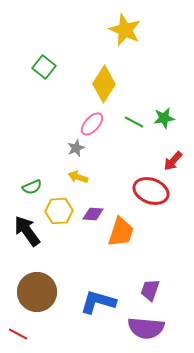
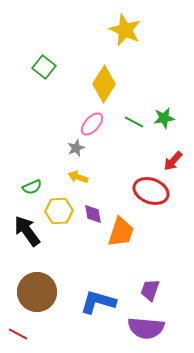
purple diamond: rotated 75 degrees clockwise
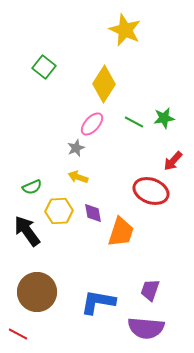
purple diamond: moved 1 px up
blue L-shape: rotated 6 degrees counterclockwise
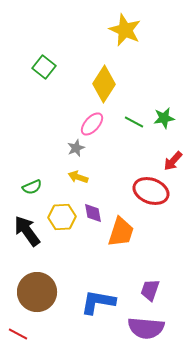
yellow hexagon: moved 3 px right, 6 px down
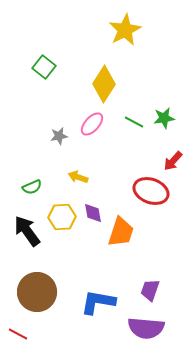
yellow star: rotated 20 degrees clockwise
gray star: moved 17 px left, 12 px up; rotated 12 degrees clockwise
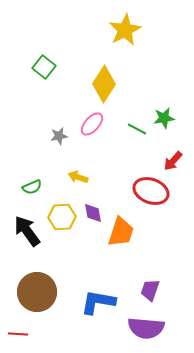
green line: moved 3 px right, 7 px down
red line: rotated 24 degrees counterclockwise
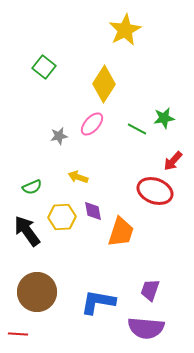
red ellipse: moved 4 px right
purple diamond: moved 2 px up
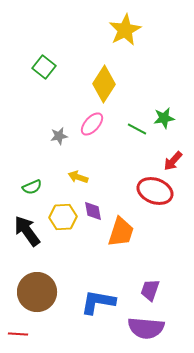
yellow hexagon: moved 1 px right
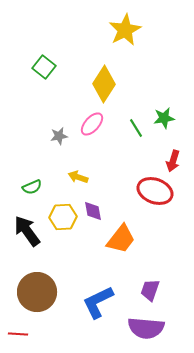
green line: moved 1 px left, 1 px up; rotated 30 degrees clockwise
red arrow: rotated 25 degrees counterclockwise
orange trapezoid: moved 7 px down; rotated 20 degrees clockwise
blue L-shape: rotated 36 degrees counterclockwise
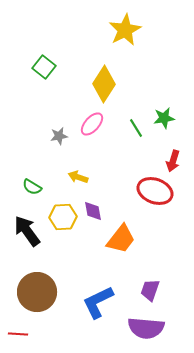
green semicircle: rotated 54 degrees clockwise
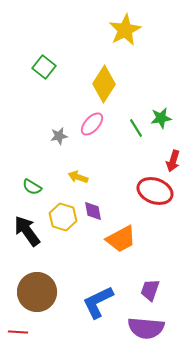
green star: moved 3 px left
yellow hexagon: rotated 20 degrees clockwise
orange trapezoid: rotated 24 degrees clockwise
red line: moved 2 px up
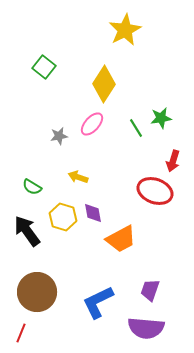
purple diamond: moved 2 px down
red line: moved 3 px right, 1 px down; rotated 72 degrees counterclockwise
